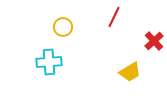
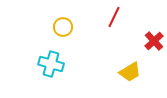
cyan cross: moved 2 px right, 2 px down; rotated 20 degrees clockwise
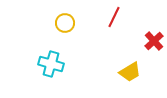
yellow circle: moved 2 px right, 4 px up
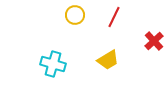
yellow circle: moved 10 px right, 8 px up
cyan cross: moved 2 px right
yellow trapezoid: moved 22 px left, 12 px up
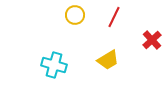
red cross: moved 2 px left, 1 px up
cyan cross: moved 1 px right, 1 px down
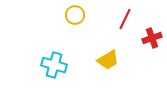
red line: moved 11 px right, 2 px down
red cross: moved 2 px up; rotated 24 degrees clockwise
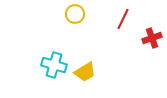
yellow circle: moved 1 px up
red line: moved 2 px left
yellow trapezoid: moved 23 px left, 12 px down
